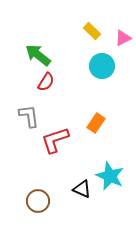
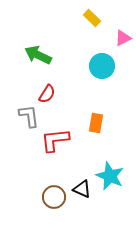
yellow rectangle: moved 13 px up
green arrow: rotated 12 degrees counterclockwise
red semicircle: moved 1 px right, 12 px down
orange rectangle: rotated 24 degrees counterclockwise
red L-shape: rotated 12 degrees clockwise
brown circle: moved 16 px right, 4 px up
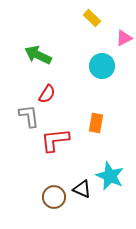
pink triangle: moved 1 px right
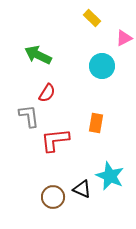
red semicircle: moved 1 px up
brown circle: moved 1 px left
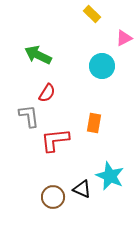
yellow rectangle: moved 4 px up
orange rectangle: moved 2 px left
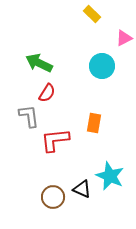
green arrow: moved 1 px right, 8 px down
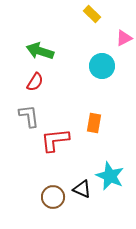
green arrow: moved 1 px right, 12 px up; rotated 8 degrees counterclockwise
red semicircle: moved 12 px left, 11 px up
